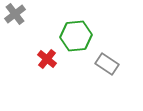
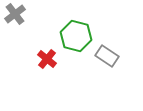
green hexagon: rotated 20 degrees clockwise
gray rectangle: moved 8 px up
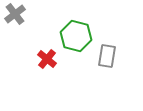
gray rectangle: rotated 65 degrees clockwise
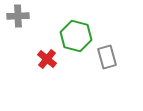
gray cross: moved 3 px right, 2 px down; rotated 35 degrees clockwise
gray rectangle: moved 1 px down; rotated 25 degrees counterclockwise
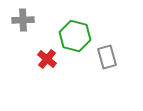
gray cross: moved 5 px right, 4 px down
green hexagon: moved 1 px left
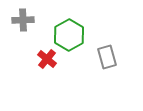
green hexagon: moved 6 px left, 1 px up; rotated 16 degrees clockwise
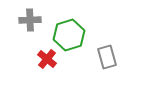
gray cross: moved 7 px right
green hexagon: rotated 12 degrees clockwise
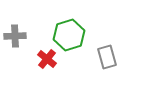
gray cross: moved 15 px left, 16 px down
